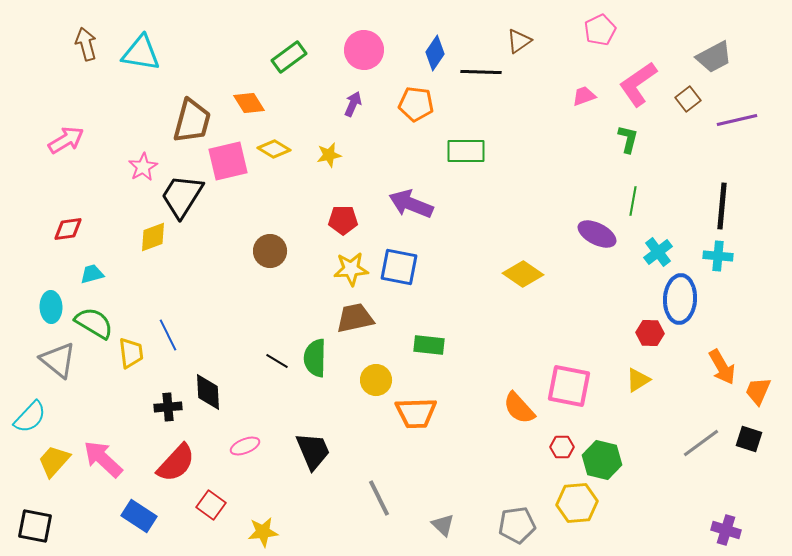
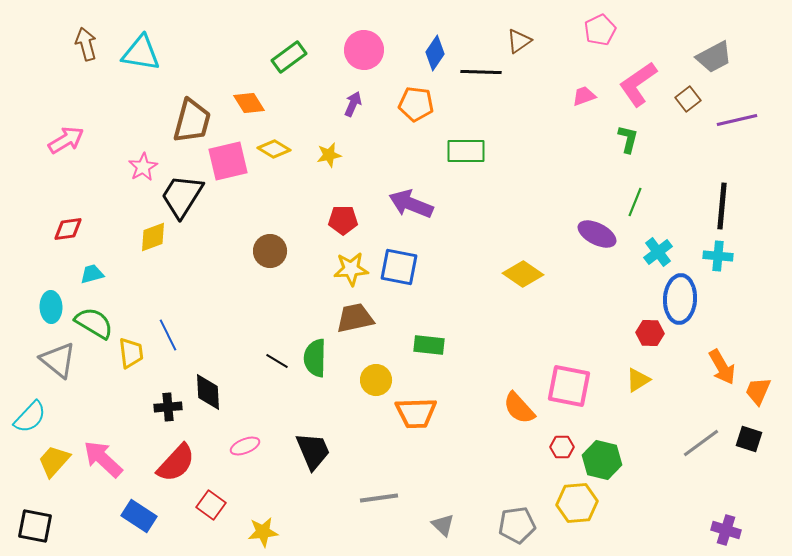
green line at (633, 201): moved 2 px right, 1 px down; rotated 12 degrees clockwise
gray line at (379, 498): rotated 72 degrees counterclockwise
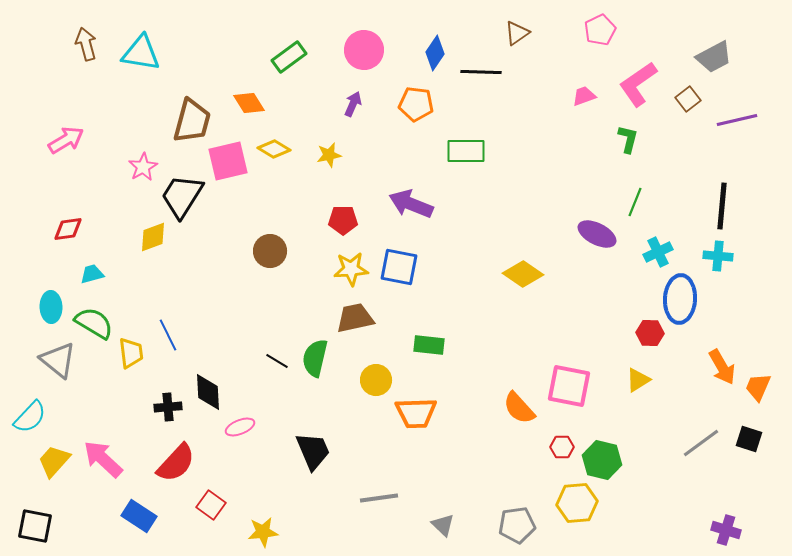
brown triangle at (519, 41): moved 2 px left, 8 px up
cyan cross at (658, 252): rotated 12 degrees clockwise
green semicircle at (315, 358): rotated 12 degrees clockwise
orange trapezoid at (758, 391): moved 4 px up
pink ellipse at (245, 446): moved 5 px left, 19 px up
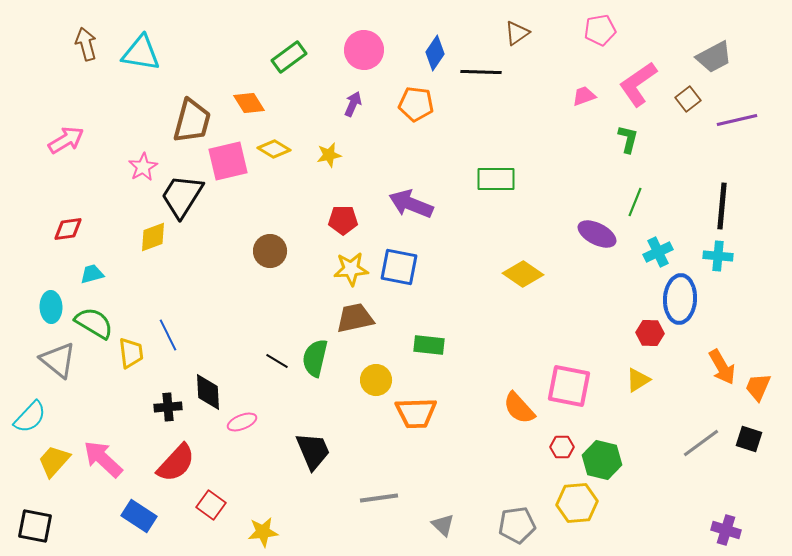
pink pentagon at (600, 30): rotated 16 degrees clockwise
green rectangle at (466, 151): moved 30 px right, 28 px down
pink ellipse at (240, 427): moved 2 px right, 5 px up
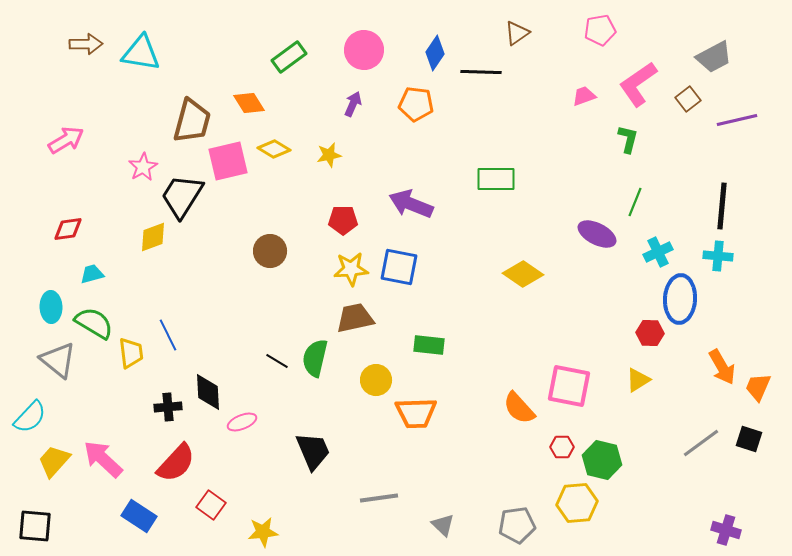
brown arrow at (86, 44): rotated 104 degrees clockwise
black square at (35, 526): rotated 6 degrees counterclockwise
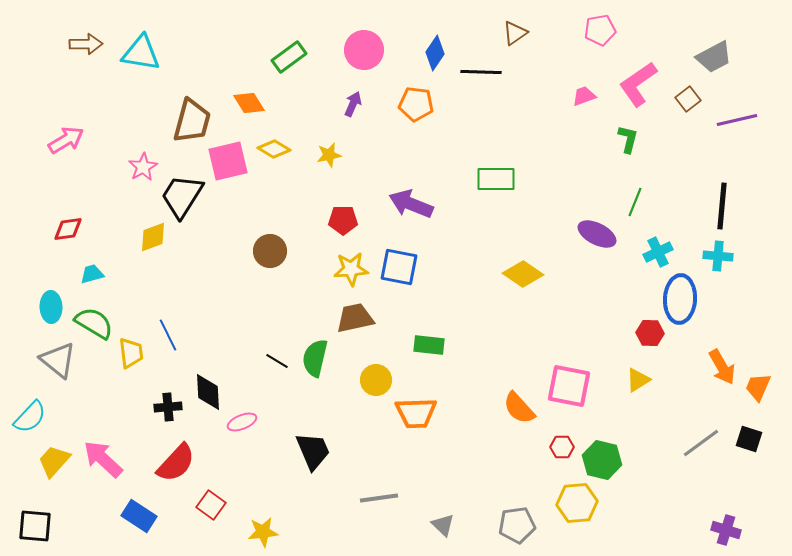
brown triangle at (517, 33): moved 2 px left
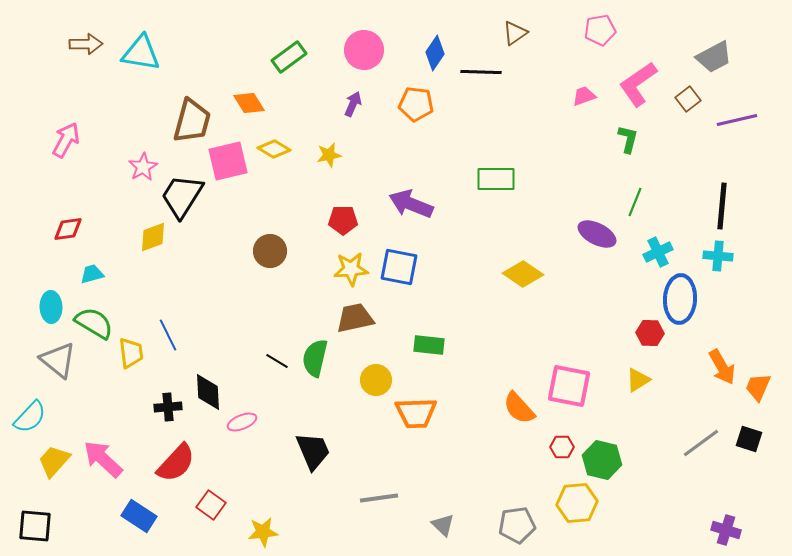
pink arrow at (66, 140): rotated 30 degrees counterclockwise
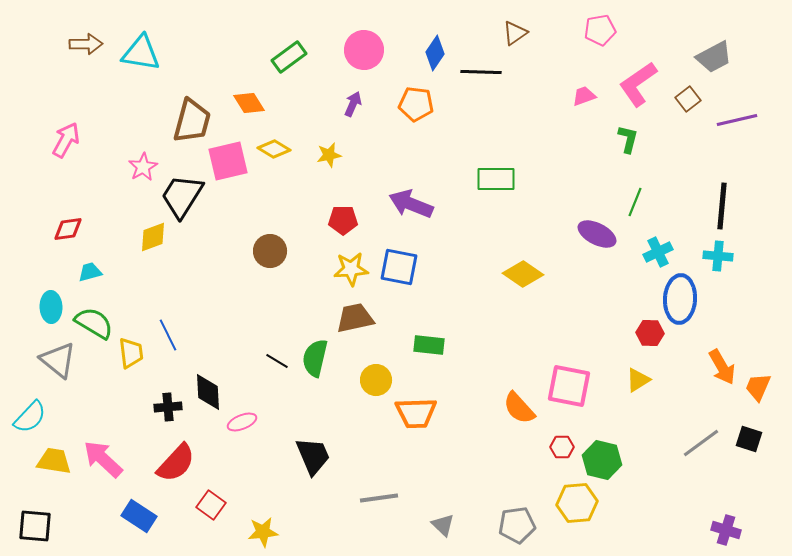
cyan trapezoid at (92, 274): moved 2 px left, 2 px up
black trapezoid at (313, 451): moved 5 px down
yellow trapezoid at (54, 461): rotated 57 degrees clockwise
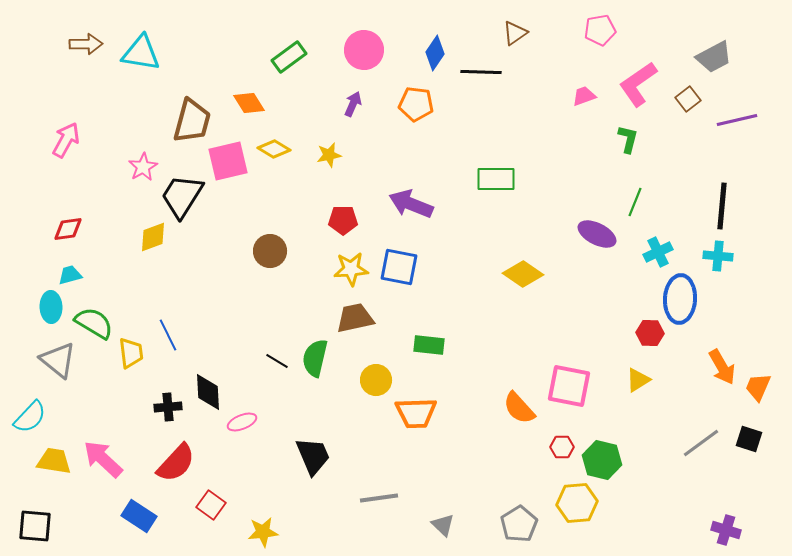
cyan trapezoid at (90, 272): moved 20 px left, 3 px down
gray pentagon at (517, 525): moved 2 px right, 1 px up; rotated 24 degrees counterclockwise
